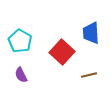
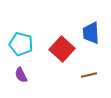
cyan pentagon: moved 1 px right, 3 px down; rotated 15 degrees counterclockwise
red square: moved 3 px up
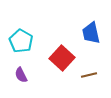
blue trapezoid: rotated 10 degrees counterclockwise
cyan pentagon: moved 3 px up; rotated 15 degrees clockwise
red square: moved 9 px down
